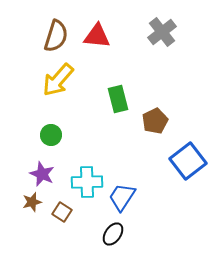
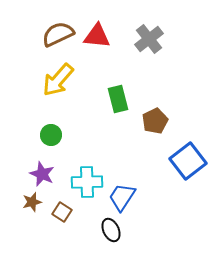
gray cross: moved 13 px left, 7 px down
brown semicircle: moved 2 px right, 2 px up; rotated 132 degrees counterclockwise
black ellipse: moved 2 px left, 4 px up; rotated 60 degrees counterclockwise
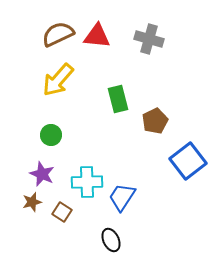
gray cross: rotated 36 degrees counterclockwise
black ellipse: moved 10 px down
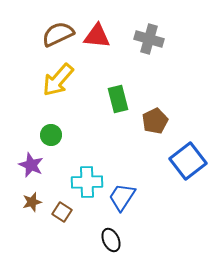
purple star: moved 11 px left, 9 px up
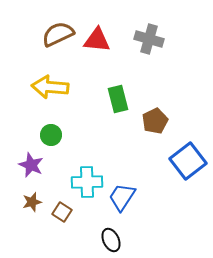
red triangle: moved 4 px down
yellow arrow: moved 8 px left, 7 px down; rotated 54 degrees clockwise
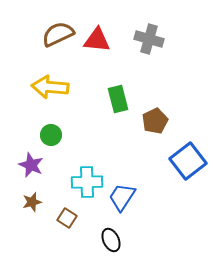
brown square: moved 5 px right, 6 px down
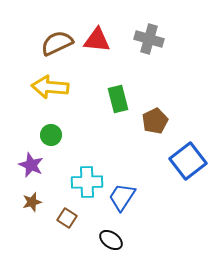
brown semicircle: moved 1 px left, 9 px down
black ellipse: rotated 30 degrees counterclockwise
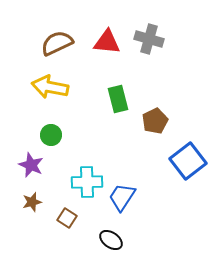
red triangle: moved 10 px right, 2 px down
yellow arrow: rotated 6 degrees clockwise
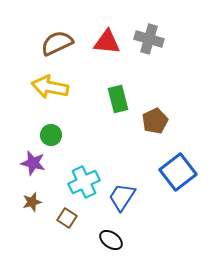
blue square: moved 10 px left, 11 px down
purple star: moved 2 px right, 2 px up; rotated 10 degrees counterclockwise
cyan cross: moved 3 px left; rotated 24 degrees counterclockwise
